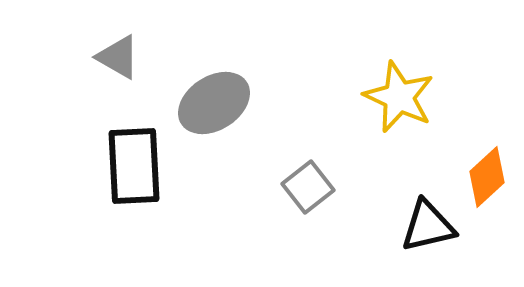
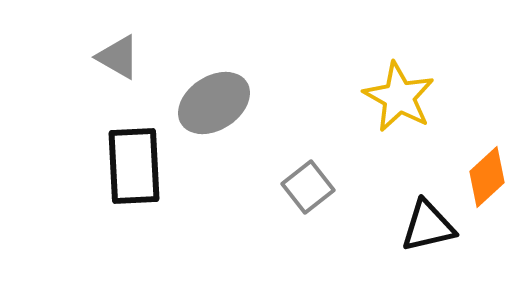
yellow star: rotated 4 degrees clockwise
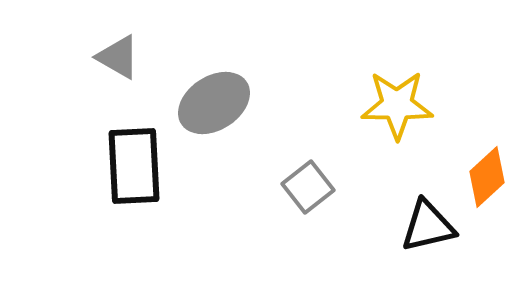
yellow star: moved 2 px left, 8 px down; rotated 28 degrees counterclockwise
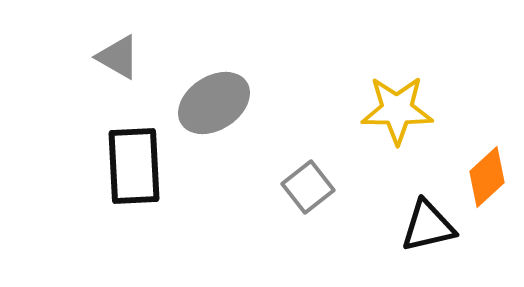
yellow star: moved 5 px down
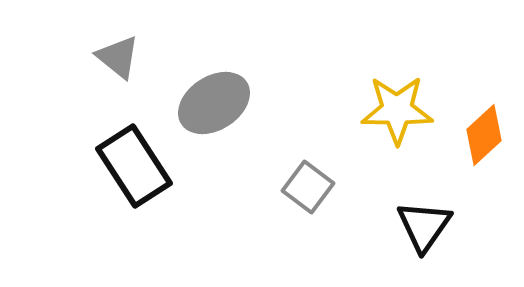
gray triangle: rotated 9 degrees clockwise
black rectangle: rotated 30 degrees counterclockwise
orange diamond: moved 3 px left, 42 px up
gray square: rotated 15 degrees counterclockwise
black triangle: moved 4 px left; rotated 42 degrees counterclockwise
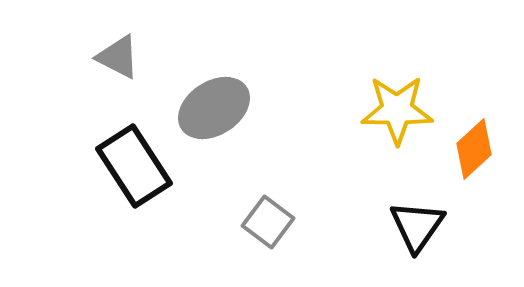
gray triangle: rotated 12 degrees counterclockwise
gray ellipse: moved 5 px down
orange diamond: moved 10 px left, 14 px down
gray square: moved 40 px left, 35 px down
black triangle: moved 7 px left
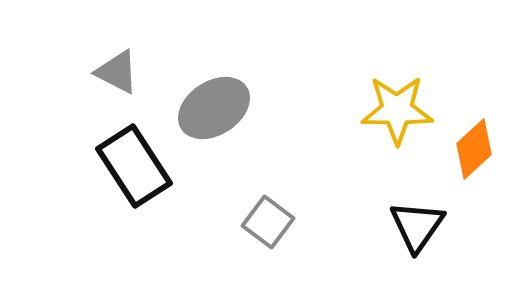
gray triangle: moved 1 px left, 15 px down
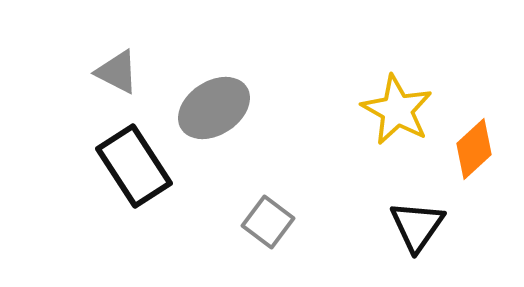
yellow star: rotated 28 degrees clockwise
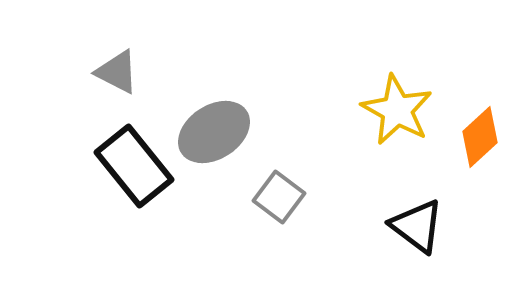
gray ellipse: moved 24 px down
orange diamond: moved 6 px right, 12 px up
black rectangle: rotated 6 degrees counterclockwise
gray square: moved 11 px right, 25 px up
black triangle: rotated 28 degrees counterclockwise
